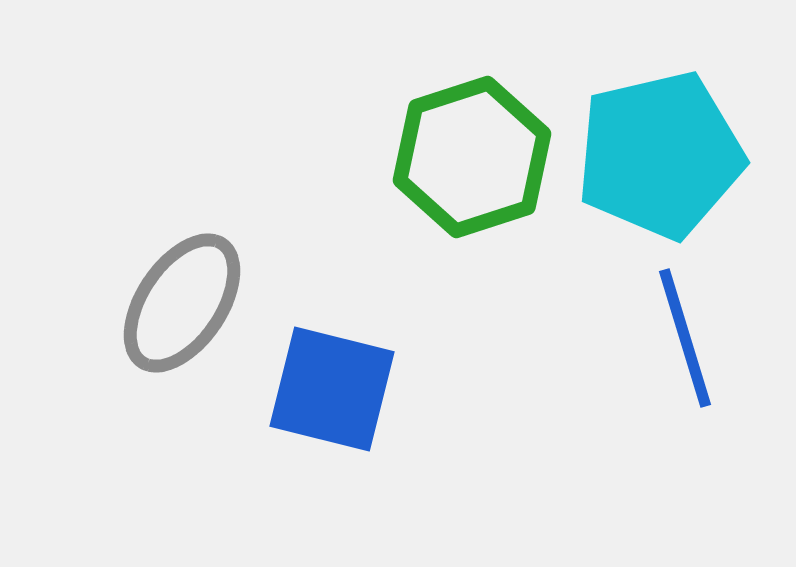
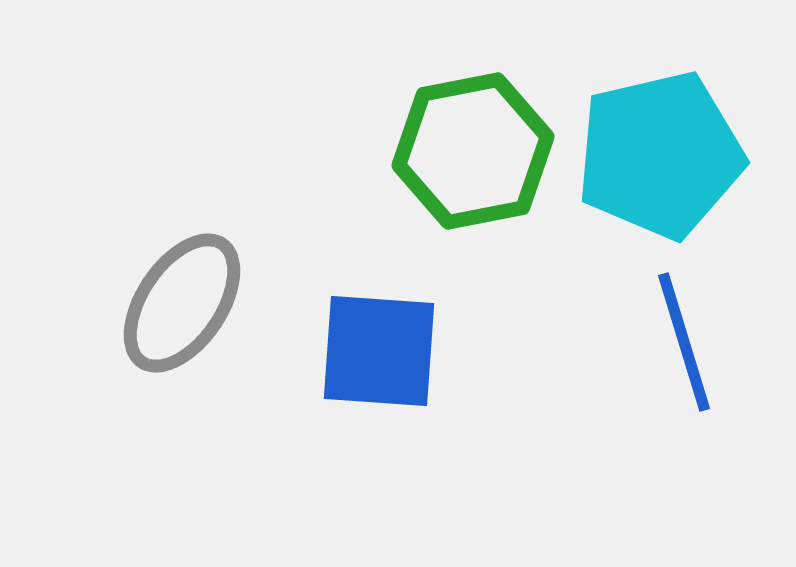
green hexagon: moved 1 px right, 6 px up; rotated 7 degrees clockwise
blue line: moved 1 px left, 4 px down
blue square: moved 47 px right, 38 px up; rotated 10 degrees counterclockwise
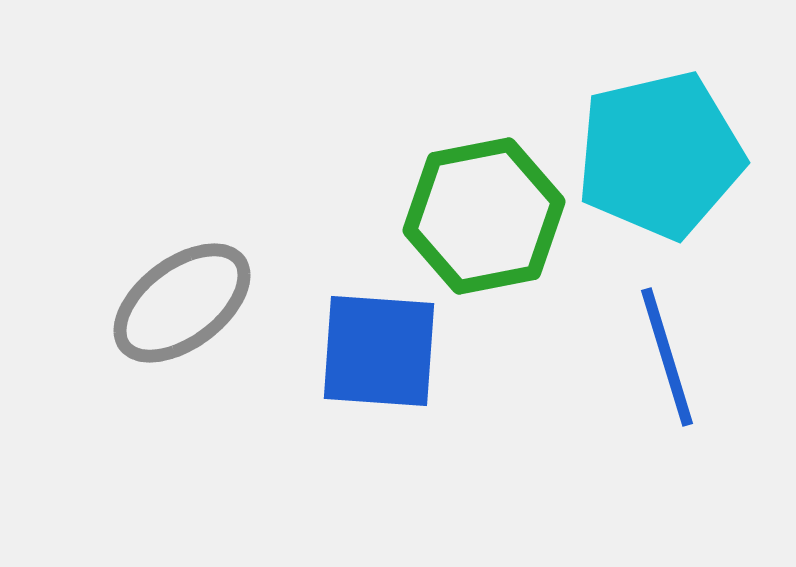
green hexagon: moved 11 px right, 65 px down
gray ellipse: rotated 19 degrees clockwise
blue line: moved 17 px left, 15 px down
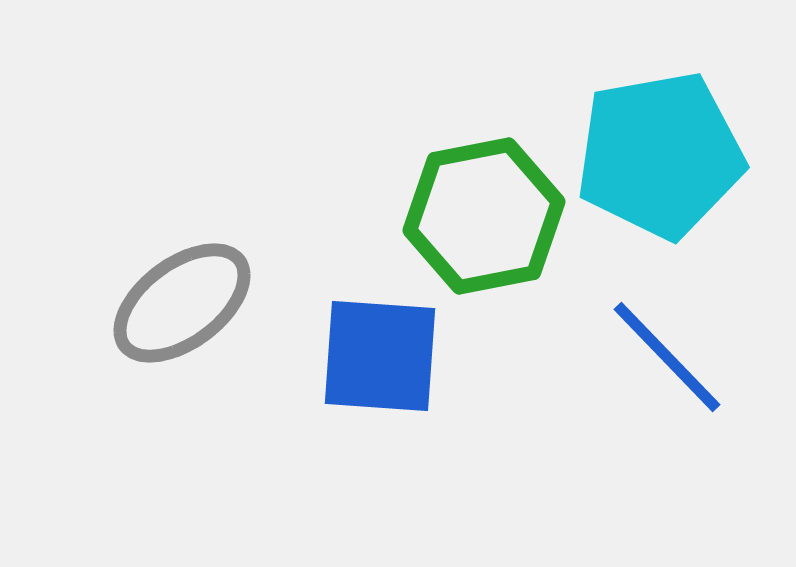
cyan pentagon: rotated 3 degrees clockwise
blue square: moved 1 px right, 5 px down
blue line: rotated 27 degrees counterclockwise
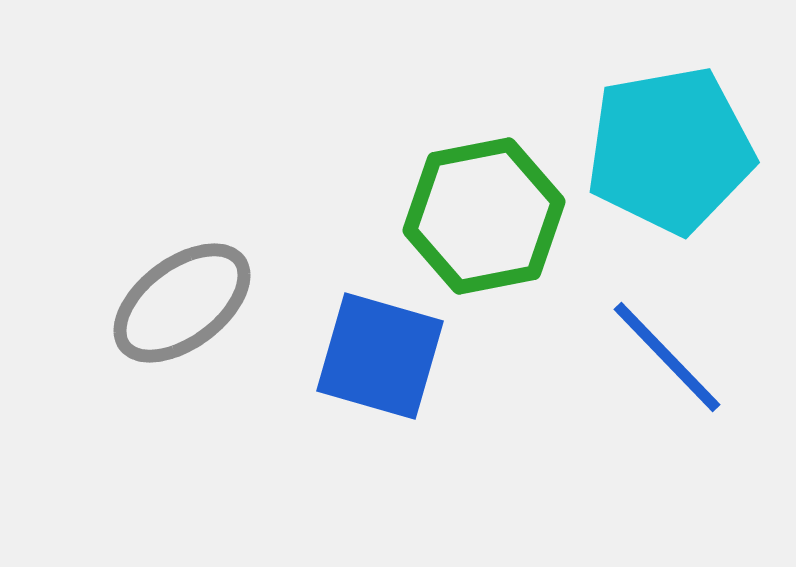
cyan pentagon: moved 10 px right, 5 px up
blue square: rotated 12 degrees clockwise
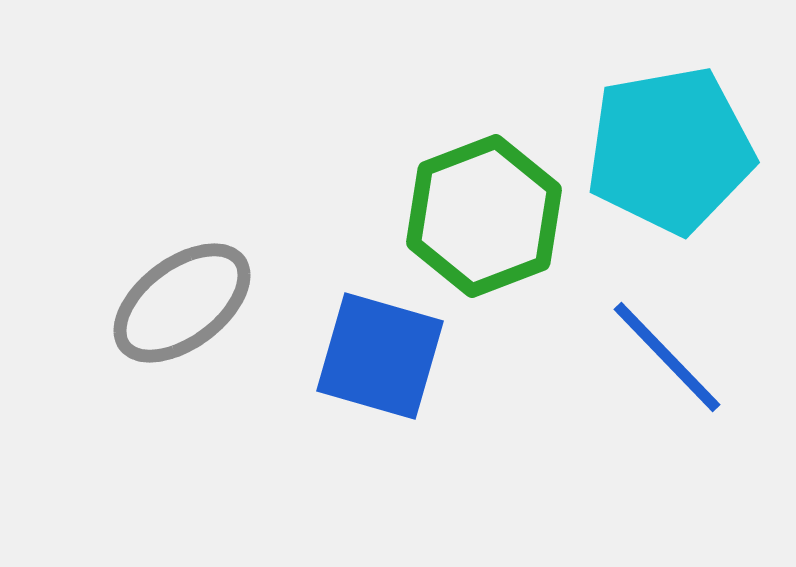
green hexagon: rotated 10 degrees counterclockwise
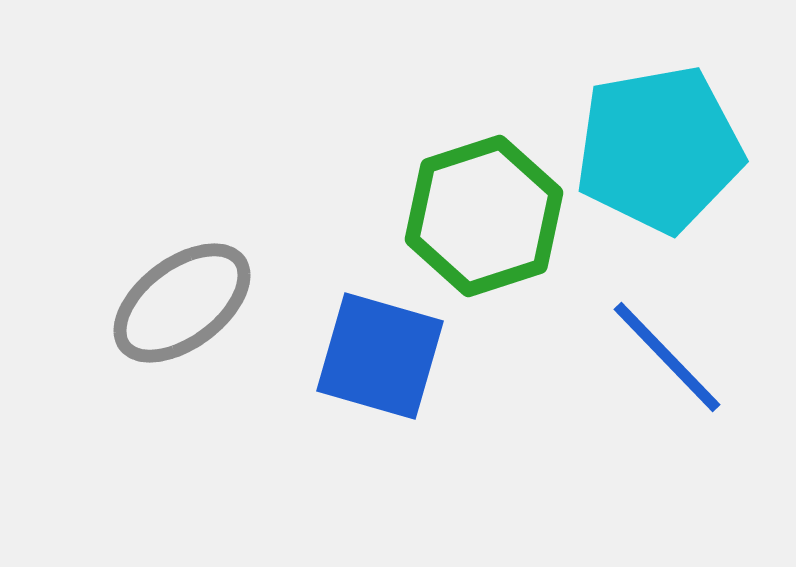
cyan pentagon: moved 11 px left, 1 px up
green hexagon: rotated 3 degrees clockwise
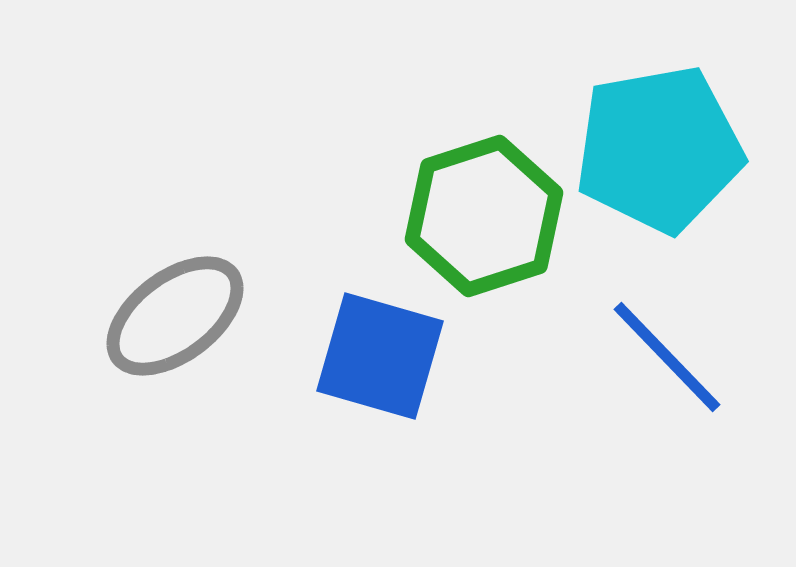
gray ellipse: moved 7 px left, 13 px down
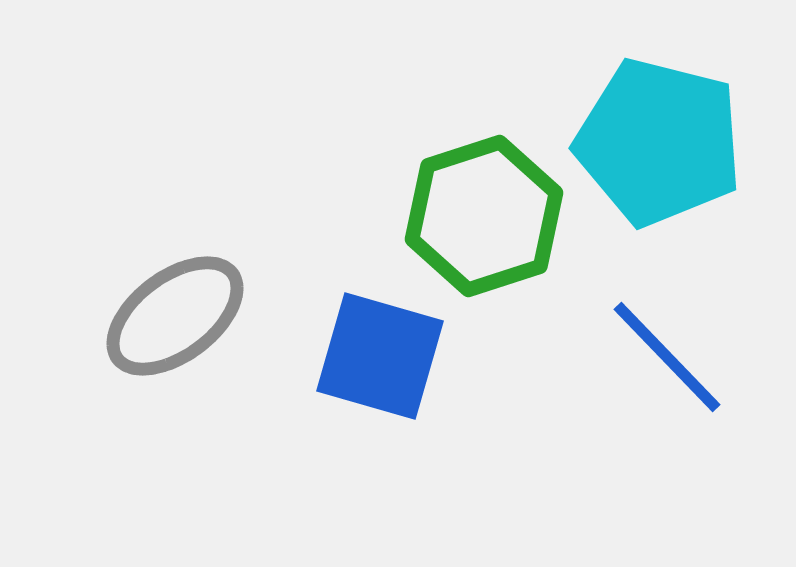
cyan pentagon: moved 7 px up; rotated 24 degrees clockwise
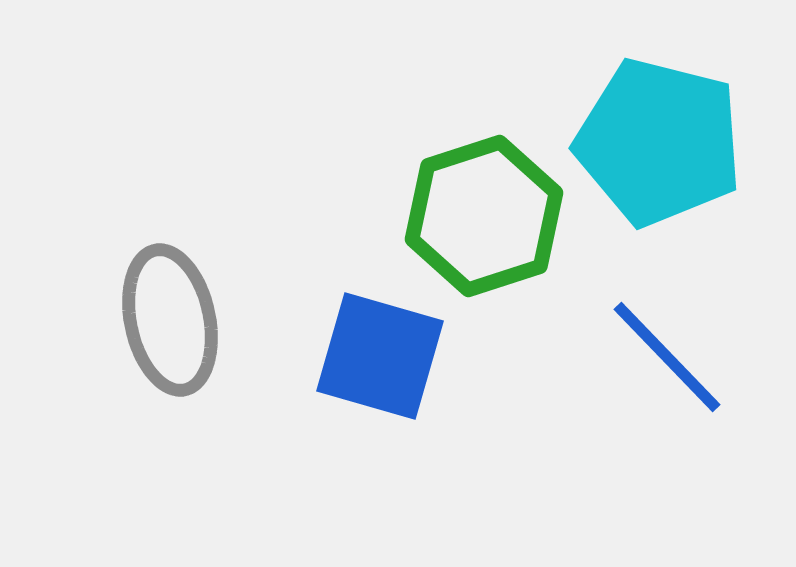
gray ellipse: moved 5 px left, 4 px down; rotated 65 degrees counterclockwise
